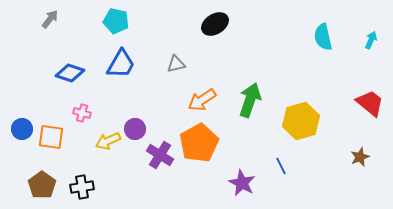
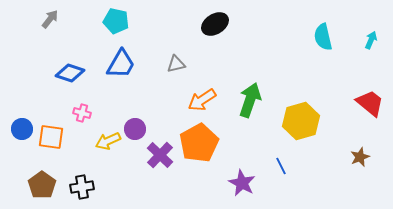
purple cross: rotated 12 degrees clockwise
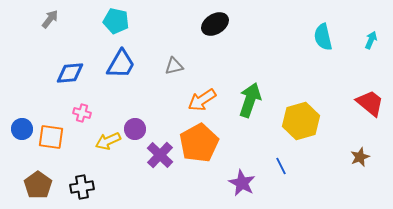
gray triangle: moved 2 px left, 2 px down
blue diamond: rotated 24 degrees counterclockwise
brown pentagon: moved 4 px left
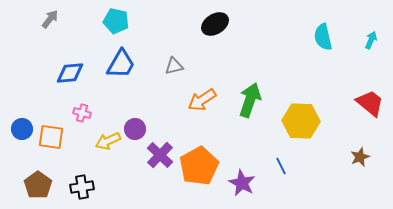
yellow hexagon: rotated 18 degrees clockwise
orange pentagon: moved 23 px down
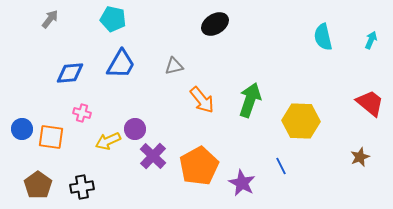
cyan pentagon: moved 3 px left, 2 px up
orange arrow: rotated 96 degrees counterclockwise
purple cross: moved 7 px left, 1 px down
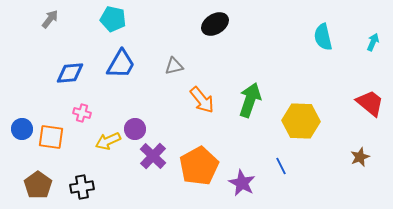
cyan arrow: moved 2 px right, 2 px down
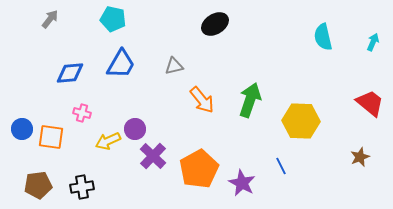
orange pentagon: moved 3 px down
brown pentagon: rotated 28 degrees clockwise
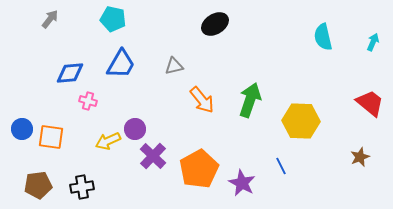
pink cross: moved 6 px right, 12 px up
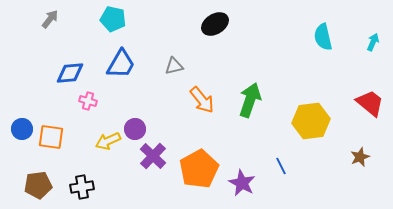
yellow hexagon: moved 10 px right; rotated 9 degrees counterclockwise
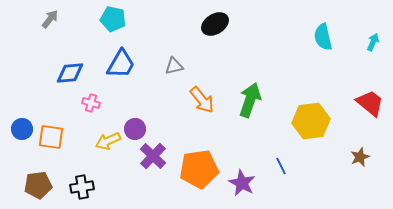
pink cross: moved 3 px right, 2 px down
orange pentagon: rotated 21 degrees clockwise
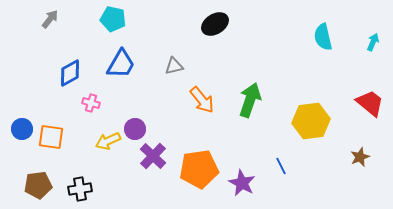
blue diamond: rotated 24 degrees counterclockwise
black cross: moved 2 px left, 2 px down
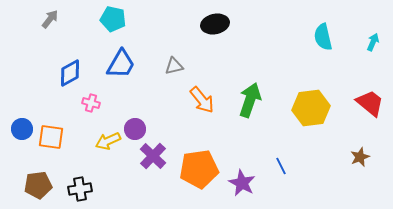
black ellipse: rotated 20 degrees clockwise
yellow hexagon: moved 13 px up
